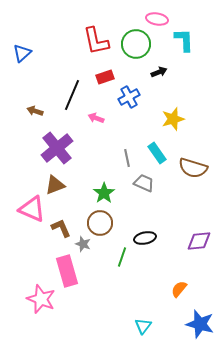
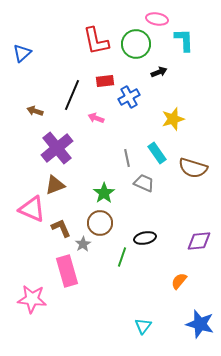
red rectangle: moved 4 px down; rotated 12 degrees clockwise
gray star: rotated 21 degrees clockwise
orange semicircle: moved 8 px up
pink star: moved 9 px left; rotated 16 degrees counterclockwise
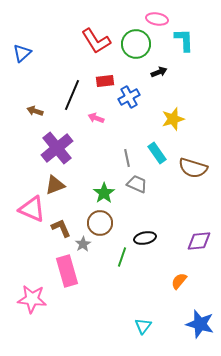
red L-shape: rotated 20 degrees counterclockwise
gray trapezoid: moved 7 px left, 1 px down
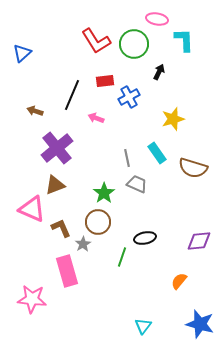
green circle: moved 2 px left
black arrow: rotated 42 degrees counterclockwise
brown circle: moved 2 px left, 1 px up
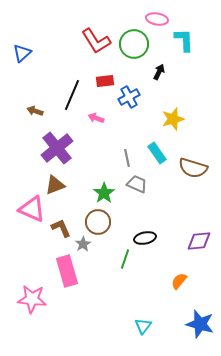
green line: moved 3 px right, 2 px down
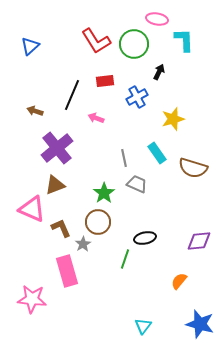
blue triangle: moved 8 px right, 7 px up
blue cross: moved 8 px right
gray line: moved 3 px left
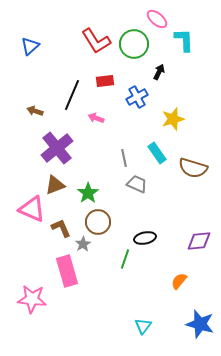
pink ellipse: rotated 30 degrees clockwise
green star: moved 16 px left
